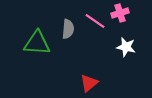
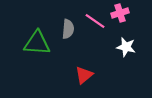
red triangle: moved 5 px left, 8 px up
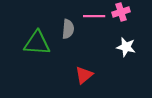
pink cross: moved 1 px right, 1 px up
pink line: moved 1 px left, 5 px up; rotated 35 degrees counterclockwise
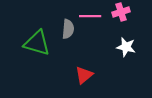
pink line: moved 4 px left
green triangle: rotated 12 degrees clockwise
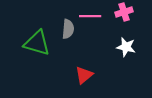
pink cross: moved 3 px right
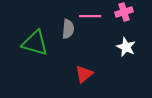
green triangle: moved 2 px left
white star: rotated 12 degrees clockwise
red triangle: moved 1 px up
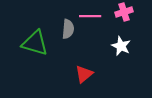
white star: moved 5 px left, 1 px up
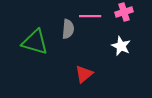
green triangle: moved 1 px up
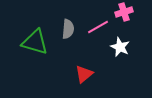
pink line: moved 8 px right, 11 px down; rotated 30 degrees counterclockwise
white star: moved 1 px left, 1 px down
